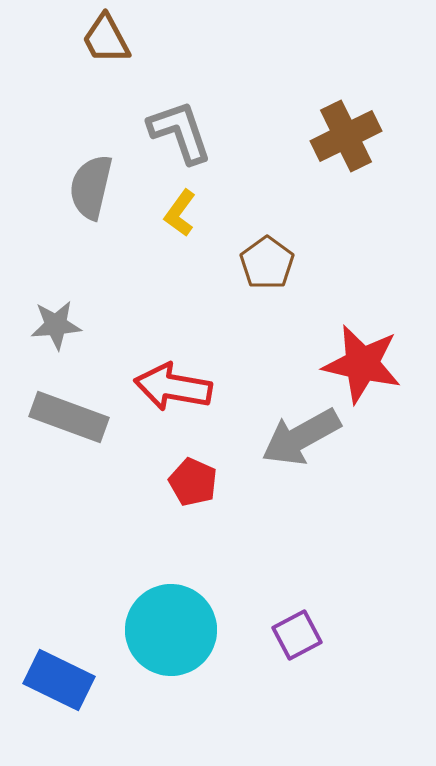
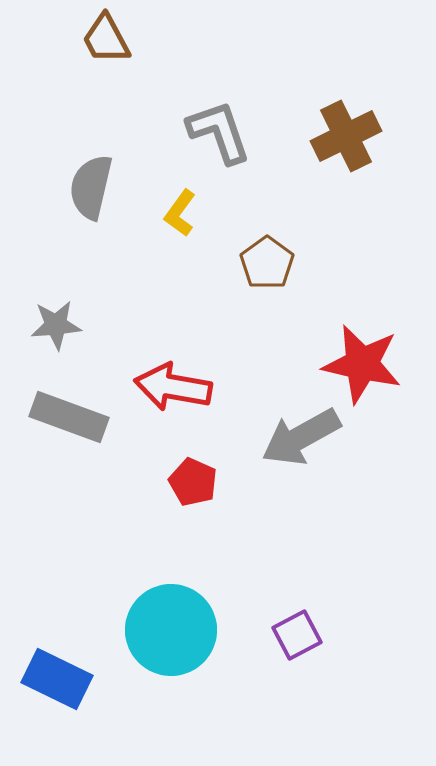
gray L-shape: moved 39 px right
blue rectangle: moved 2 px left, 1 px up
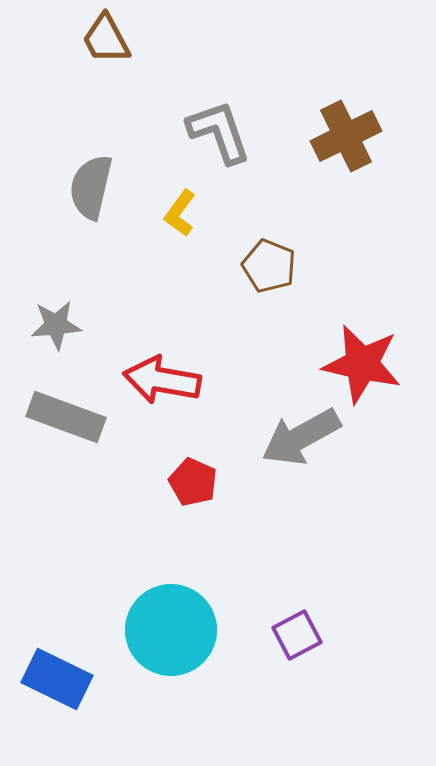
brown pentagon: moved 2 px right, 3 px down; rotated 14 degrees counterclockwise
red arrow: moved 11 px left, 7 px up
gray rectangle: moved 3 px left
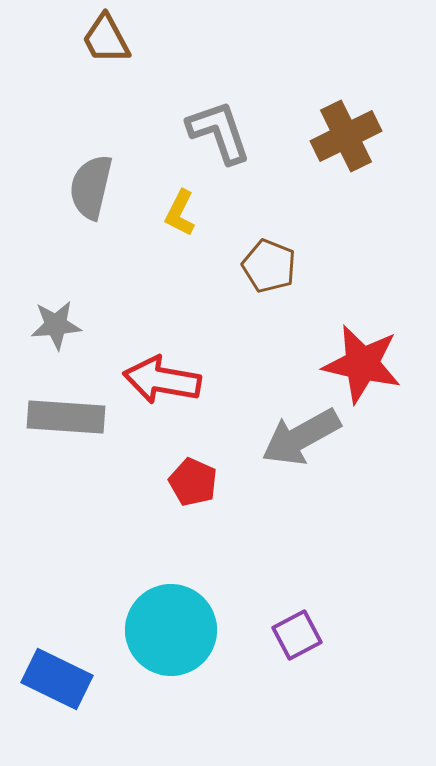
yellow L-shape: rotated 9 degrees counterclockwise
gray rectangle: rotated 16 degrees counterclockwise
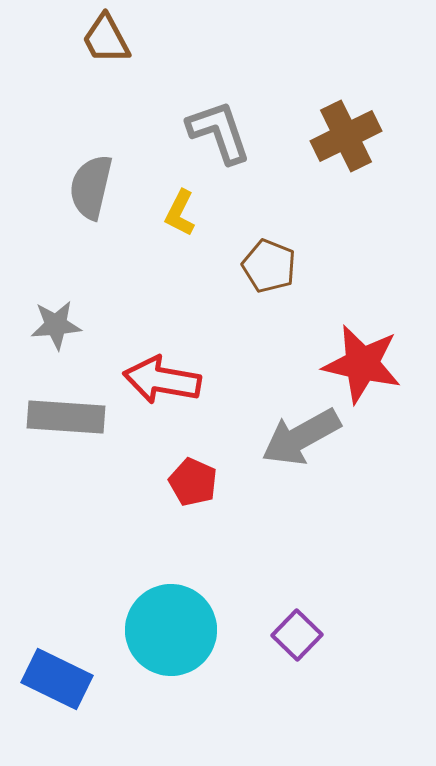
purple square: rotated 18 degrees counterclockwise
